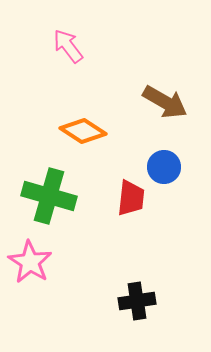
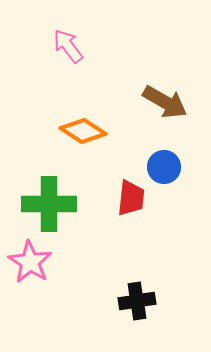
green cross: moved 8 px down; rotated 16 degrees counterclockwise
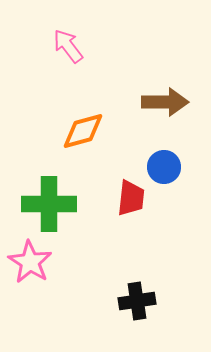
brown arrow: rotated 30 degrees counterclockwise
orange diamond: rotated 48 degrees counterclockwise
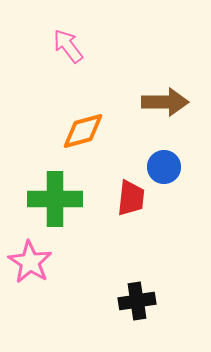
green cross: moved 6 px right, 5 px up
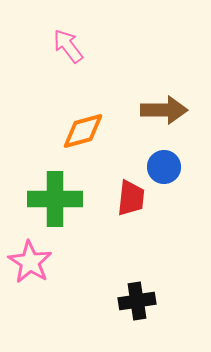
brown arrow: moved 1 px left, 8 px down
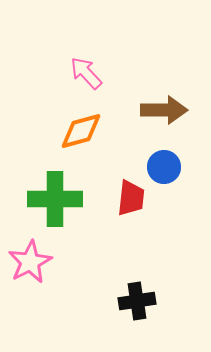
pink arrow: moved 18 px right, 27 px down; rotated 6 degrees counterclockwise
orange diamond: moved 2 px left
pink star: rotated 12 degrees clockwise
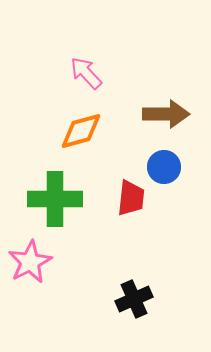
brown arrow: moved 2 px right, 4 px down
black cross: moved 3 px left, 2 px up; rotated 15 degrees counterclockwise
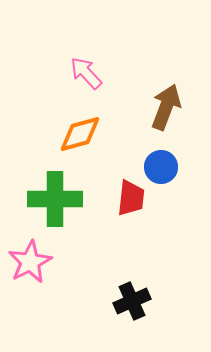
brown arrow: moved 7 px up; rotated 69 degrees counterclockwise
orange diamond: moved 1 px left, 3 px down
blue circle: moved 3 px left
black cross: moved 2 px left, 2 px down
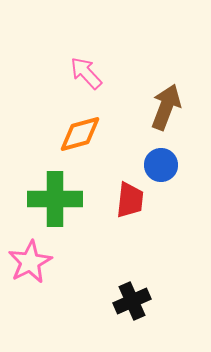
blue circle: moved 2 px up
red trapezoid: moved 1 px left, 2 px down
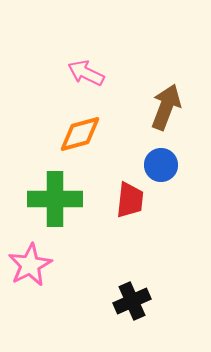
pink arrow: rotated 21 degrees counterclockwise
pink star: moved 3 px down
